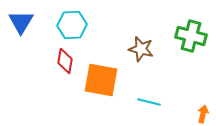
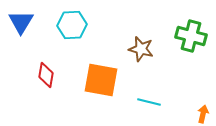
red diamond: moved 19 px left, 14 px down
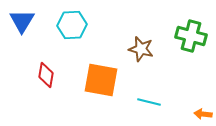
blue triangle: moved 1 px right, 1 px up
orange arrow: rotated 96 degrees counterclockwise
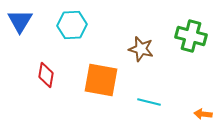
blue triangle: moved 2 px left
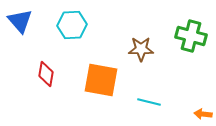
blue triangle: rotated 12 degrees counterclockwise
brown star: rotated 15 degrees counterclockwise
red diamond: moved 1 px up
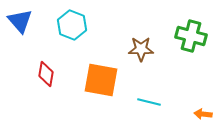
cyan hexagon: rotated 24 degrees clockwise
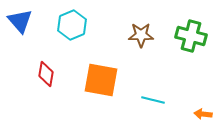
cyan hexagon: rotated 16 degrees clockwise
brown star: moved 14 px up
cyan line: moved 4 px right, 2 px up
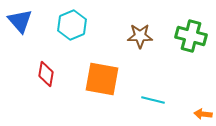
brown star: moved 1 px left, 1 px down
orange square: moved 1 px right, 1 px up
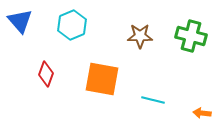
red diamond: rotated 10 degrees clockwise
orange arrow: moved 1 px left, 1 px up
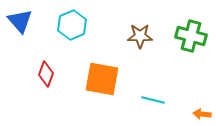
orange arrow: moved 1 px down
